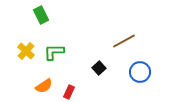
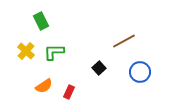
green rectangle: moved 6 px down
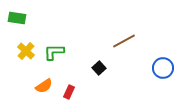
green rectangle: moved 24 px left, 3 px up; rotated 54 degrees counterclockwise
blue circle: moved 23 px right, 4 px up
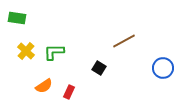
black square: rotated 16 degrees counterclockwise
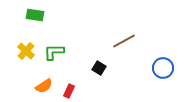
green rectangle: moved 18 px right, 3 px up
red rectangle: moved 1 px up
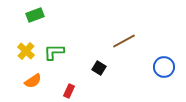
green rectangle: rotated 30 degrees counterclockwise
blue circle: moved 1 px right, 1 px up
orange semicircle: moved 11 px left, 5 px up
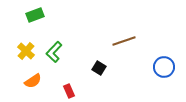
brown line: rotated 10 degrees clockwise
green L-shape: rotated 45 degrees counterclockwise
red rectangle: rotated 48 degrees counterclockwise
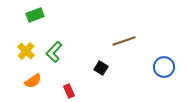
black square: moved 2 px right
